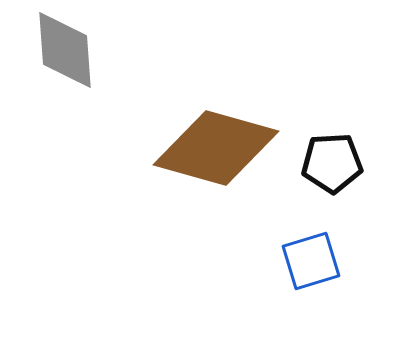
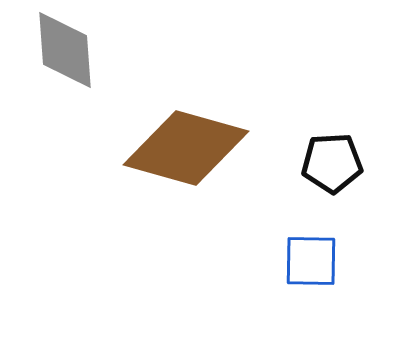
brown diamond: moved 30 px left
blue square: rotated 18 degrees clockwise
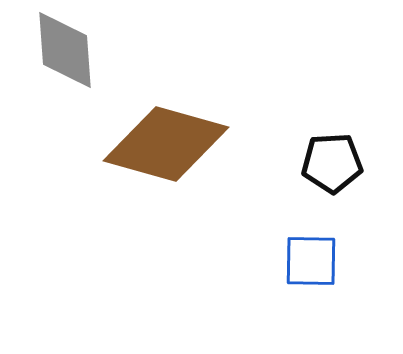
brown diamond: moved 20 px left, 4 px up
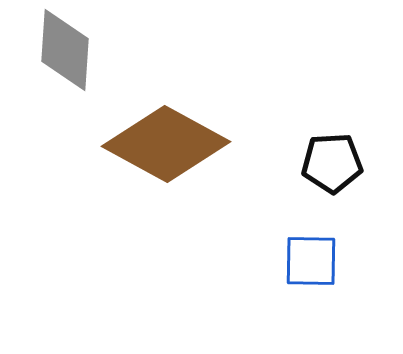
gray diamond: rotated 8 degrees clockwise
brown diamond: rotated 13 degrees clockwise
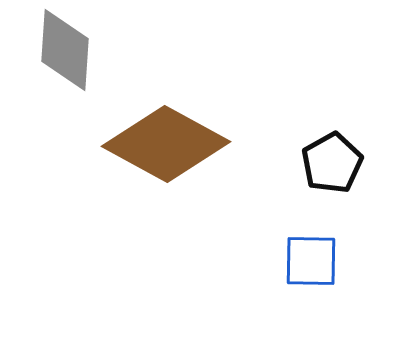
black pentagon: rotated 26 degrees counterclockwise
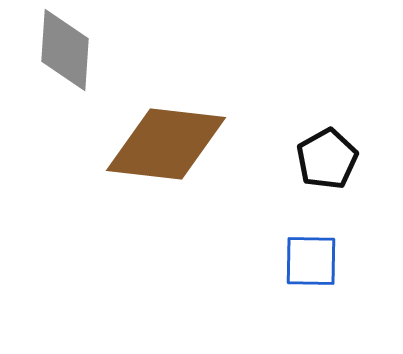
brown diamond: rotated 22 degrees counterclockwise
black pentagon: moved 5 px left, 4 px up
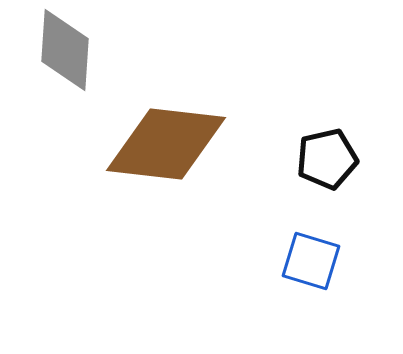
black pentagon: rotated 16 degrees clockwise
blue square: rotated 16 degrees clockwise
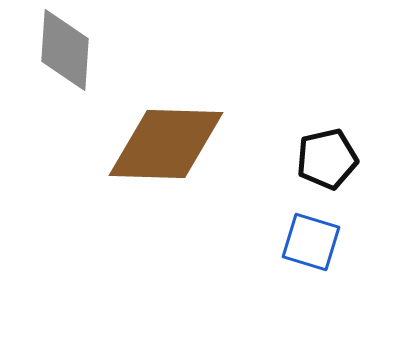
brown diamond: rotated 5 degrees counterclockwise
blue square: moved 19 px up
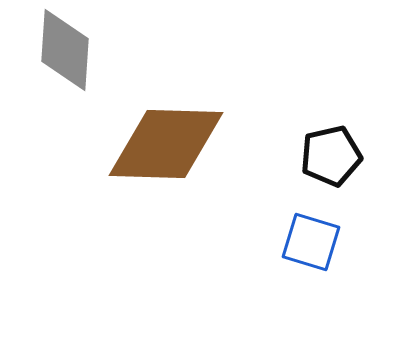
black pentagon: moved 4 px right, 3 px up
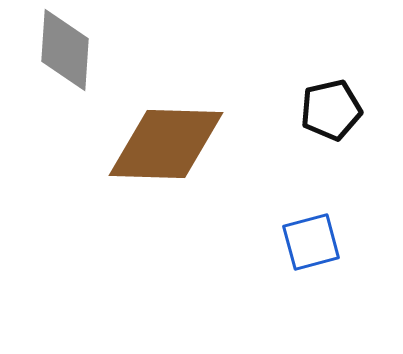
black pentagon: moved 46 px up
blue square: rotated 32 degrees counterclockwise
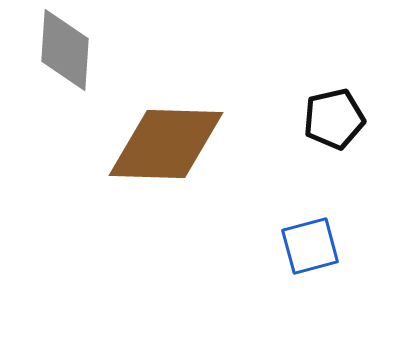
black pentagon: moved 3 px right, 9 px down
blue square: moved 1 px left, 4 px down
